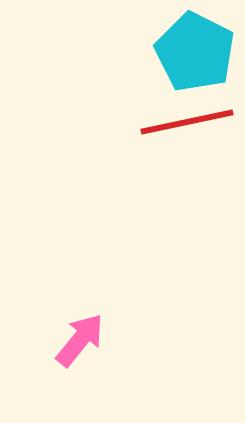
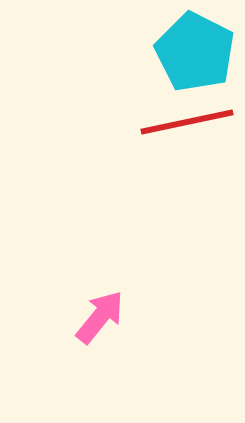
pink arrow: moved 20 px right, 23 px up
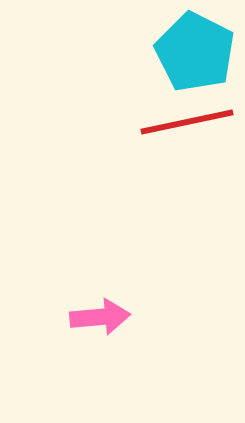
pink arrow: rotated 46 degrees clockwise
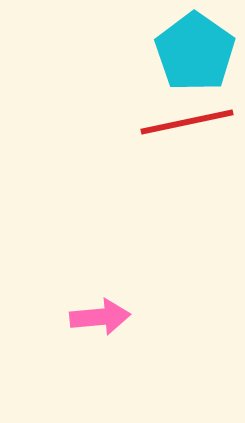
cyan pentagon: rotated 8 degrees clockwise
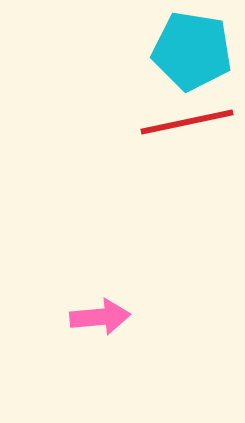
cyan pentagon: moved 3 px left, 1 px up; rotated 26 degrees counterclockwise
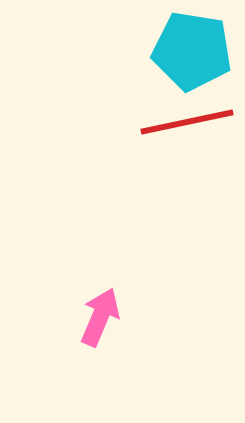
pink arrow: rotated 62 degrees counterclockwise
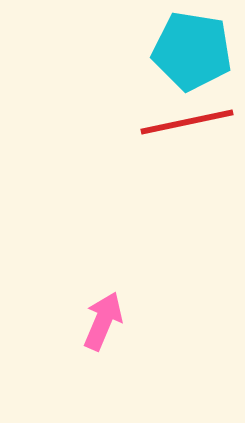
pink arrow: moved 3 px right, 4 px down
